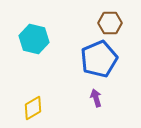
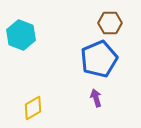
cyan hexagon: moved 13 px left, 4 px up; rotated 8 degrees clockwise
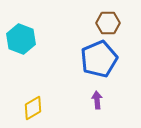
brown hexagon: moved 2 px left
cyan hexagon: moved 4 px down
purple arrow: moved 1 px right, 2 px down; rotated 12 degrees clockwise
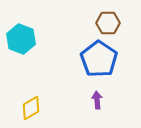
blue pentagon: rotated 15 degrees counterclockwise
yellow diamond: moved 2 px left
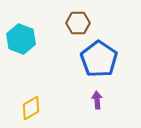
brown hexagon: moved 30 px left
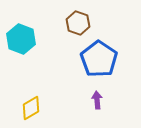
brown hexagon: rotated 20 degrees clockwise
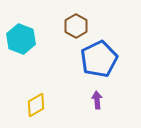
brown hexagon: moved 2 px left, 3 px down; rotated 10 degrees clockwise
blue pentagon: rotated 12 degrees clockwise
yellow diamond: moved 5 px right, 3 px up
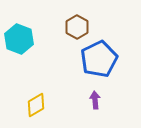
brown hexagon: moved 1 px right, 1 px down
cyan hexagon: moved 2 px left
purple arrow: moved 2 px left
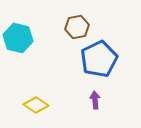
brown hexagon: rotated 20 degrees clockwise
cyan hexagon: moved 1 px left, 1 px up; rotated 8 degrees counterclockwise
yellow diamond: rotated 65 degrees clockwise
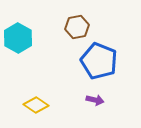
cyan hexagon: rotated 16 degrees clockwise
blue pentagon: moved 2 px down; rotated 24 degrees counterclockwise
purple arrow: rotated 108 degrees clockwise
